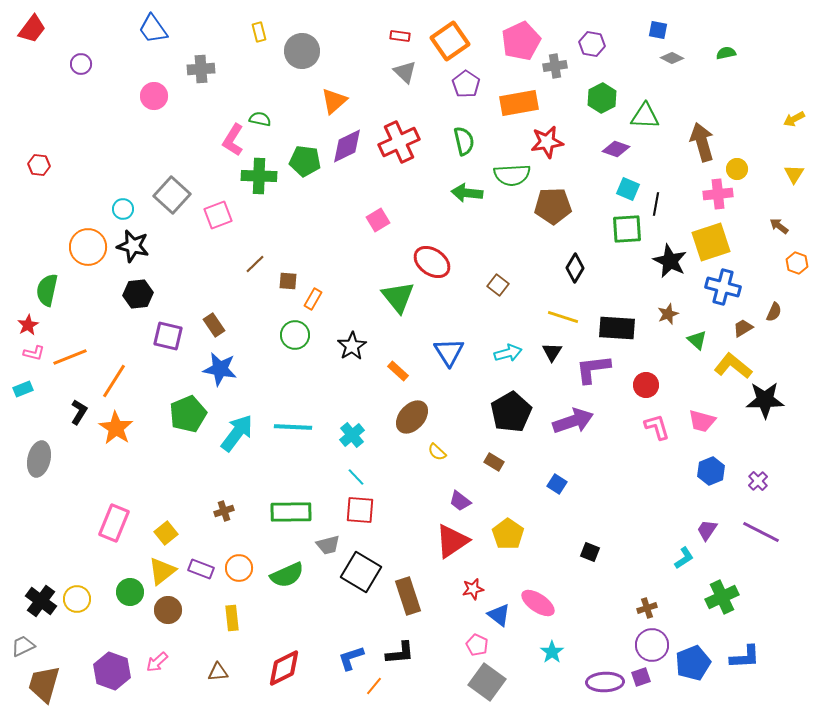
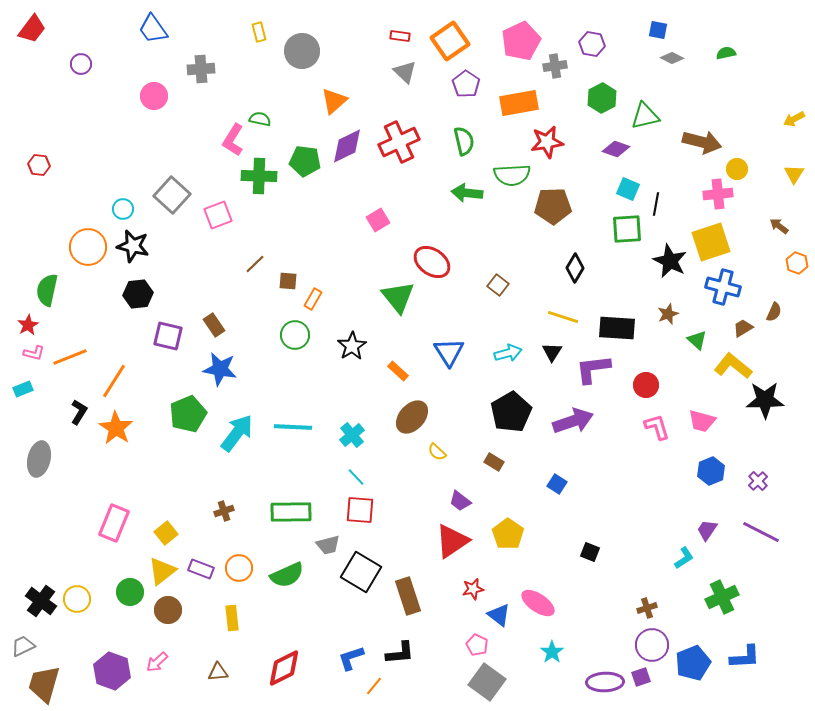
green triangle at (645, 116): rotated 16 degrees counterclockwise
brown arrow at (702, 142): rotated 120 degrees clockwise
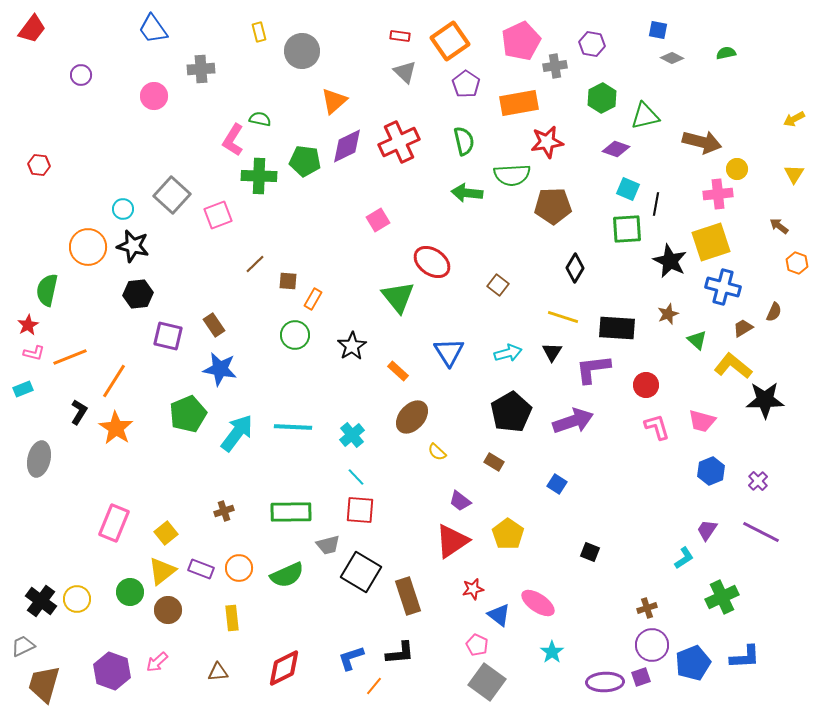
purple circle at (81, 64): moved 11 px down
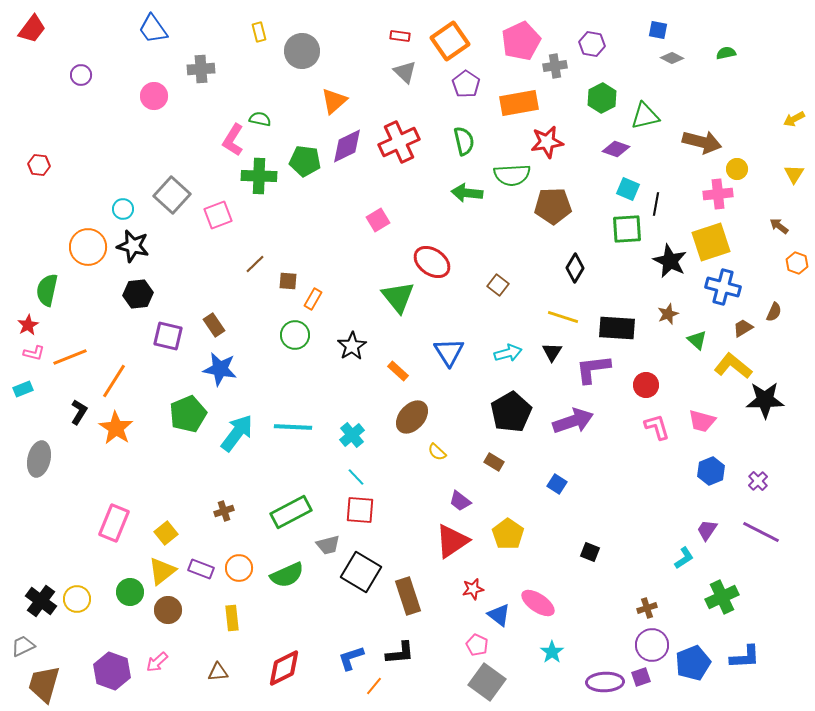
green rectangle at (291, 512): rotated 27 degrees counterclockwise
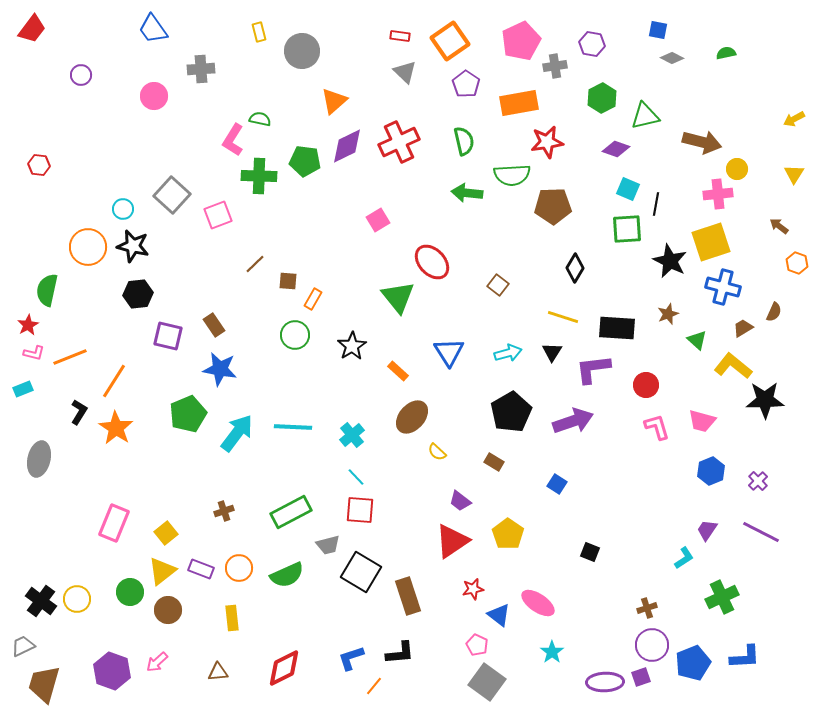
red ellipse at (432, 262): rotated 12 degrees clockwise
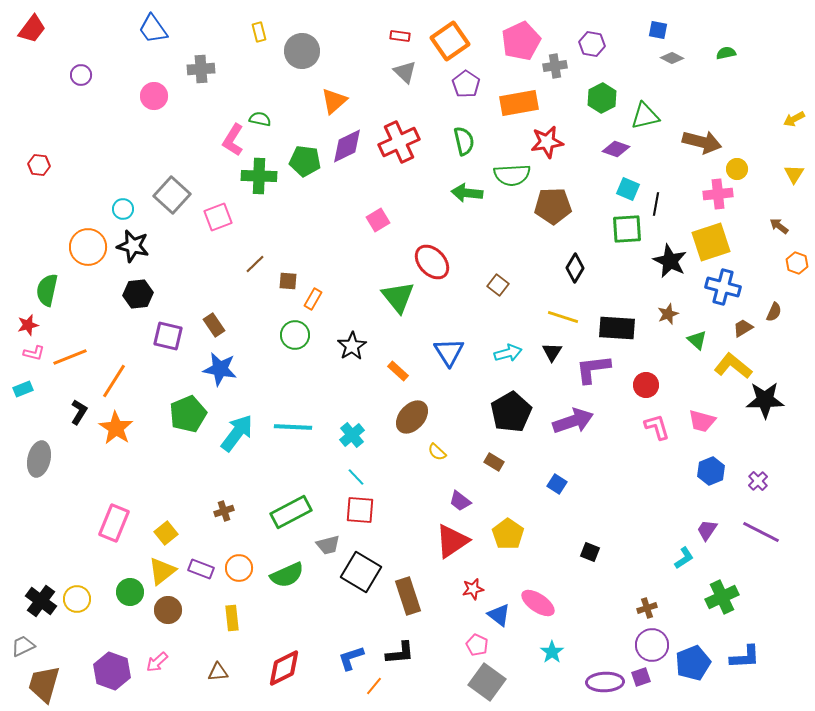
pink square at (218, 215): moved 2 px down
red star at (28, 325): rotated 15 degrees clockwise
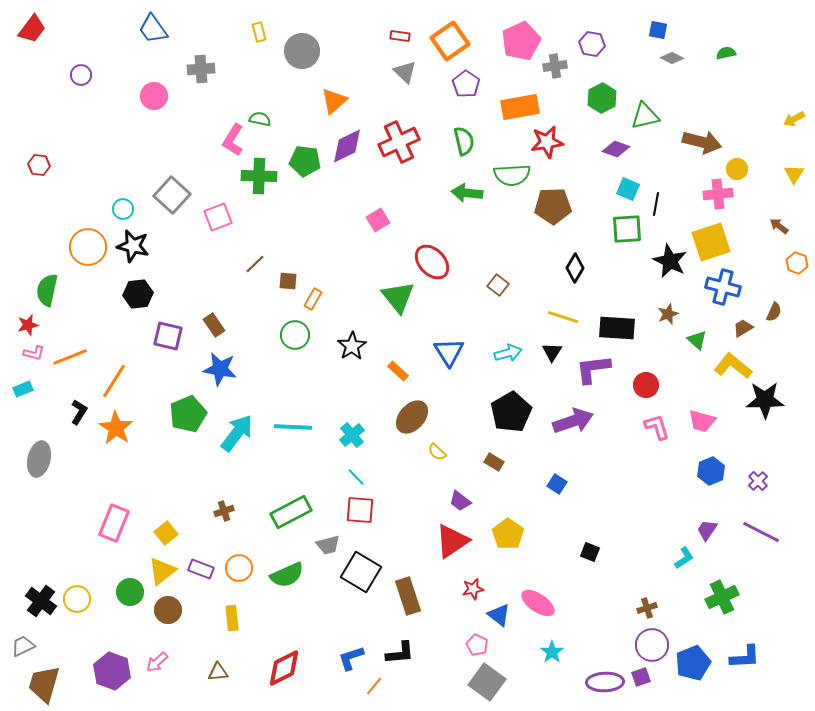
orange rectangle at (519, 103): moved 1 px right, 4 px down
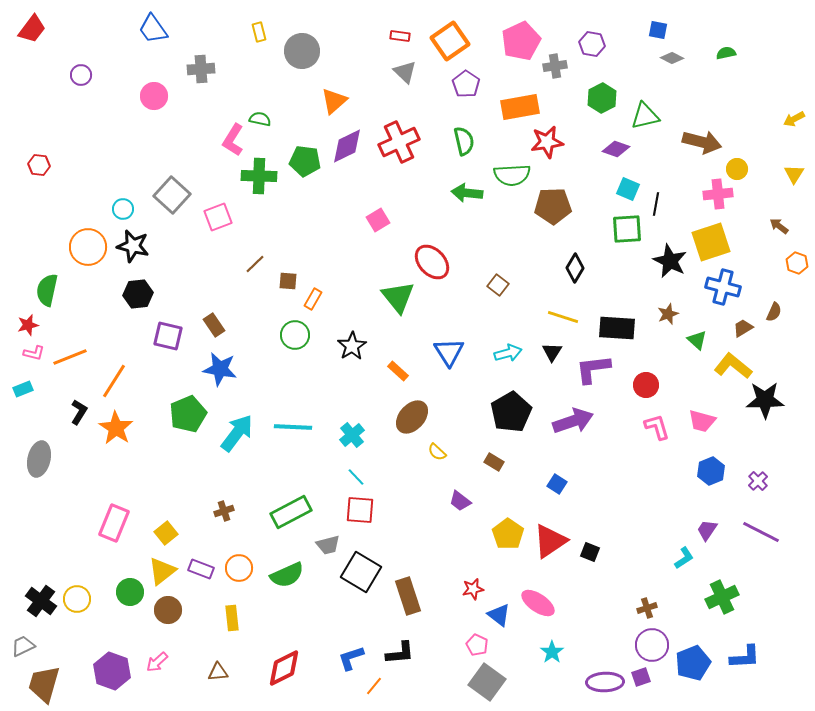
red triangle at (452, 541): moved 98 px right
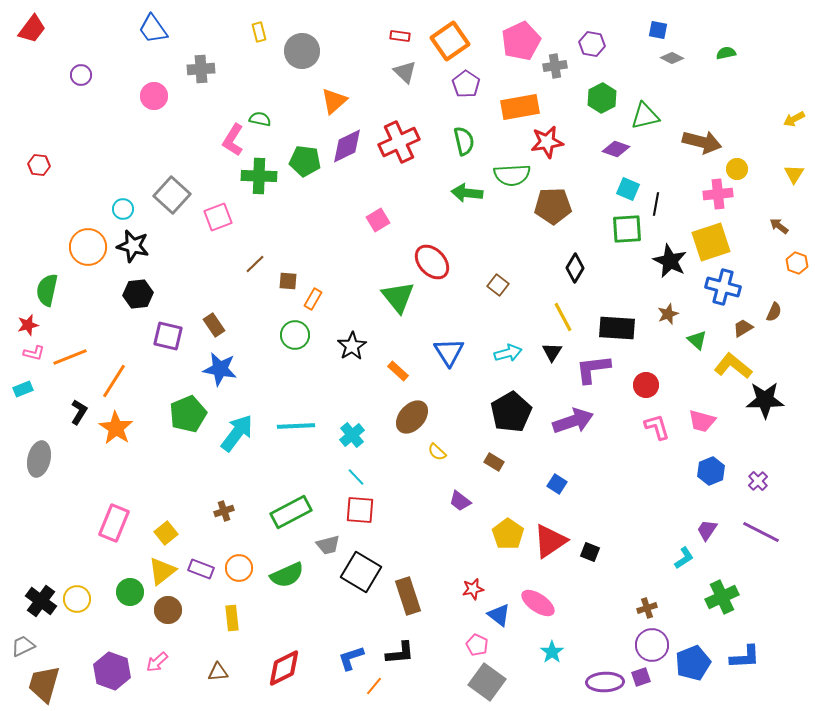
yellow line at (563, 317): rotated 44 degrees clockwise
cyan line at (293, 427): moved 3 px right, 1 px up; rotated 6 degrees counterclockwise
